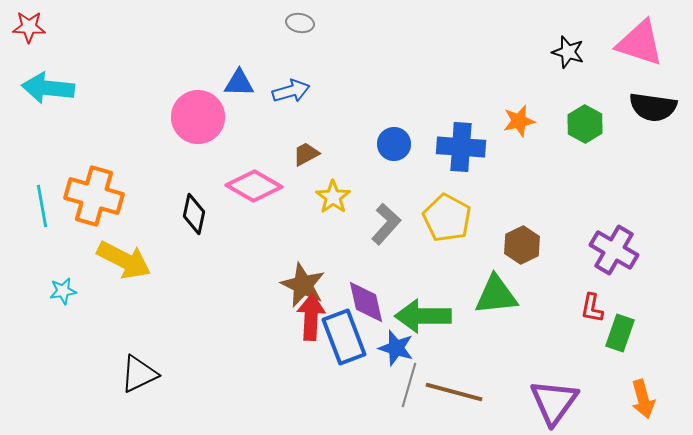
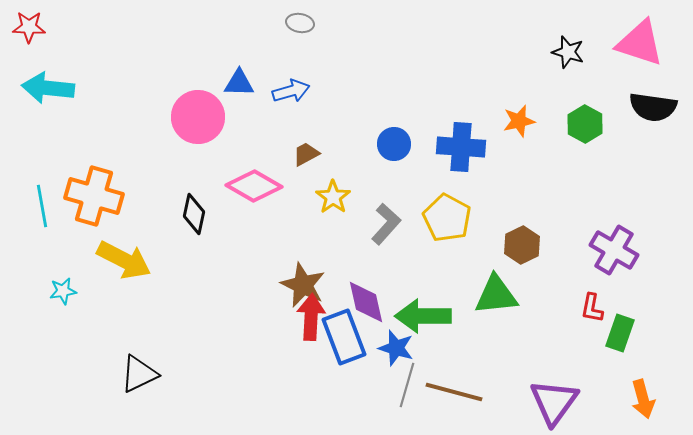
gray line: moved 2 px left
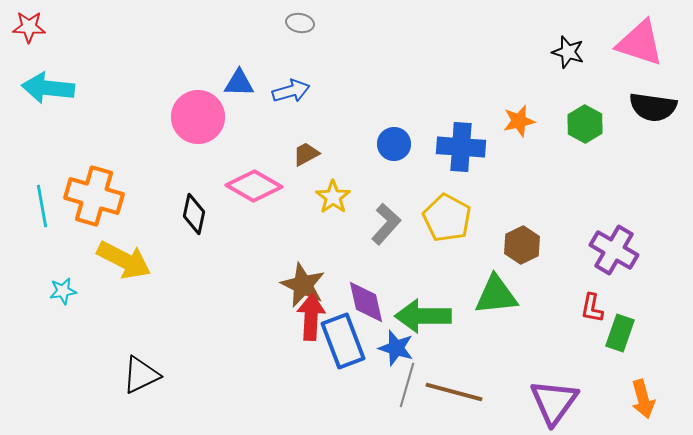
blue rectangle: moved 1 px left, 4 px down
black triangle: moved 2 px right, 1 px down
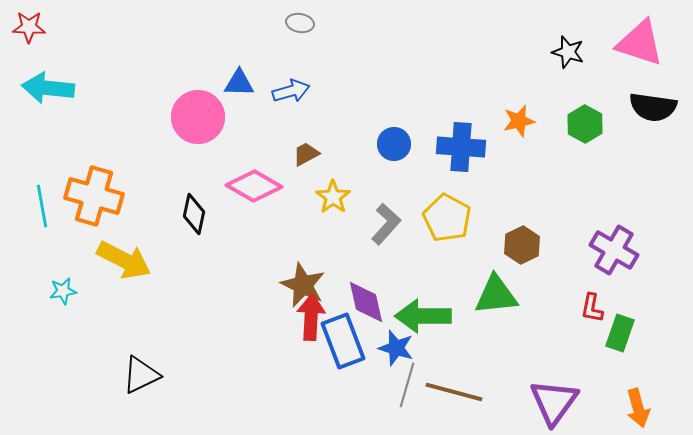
orange arrow: moved 5 px left, 9 px down
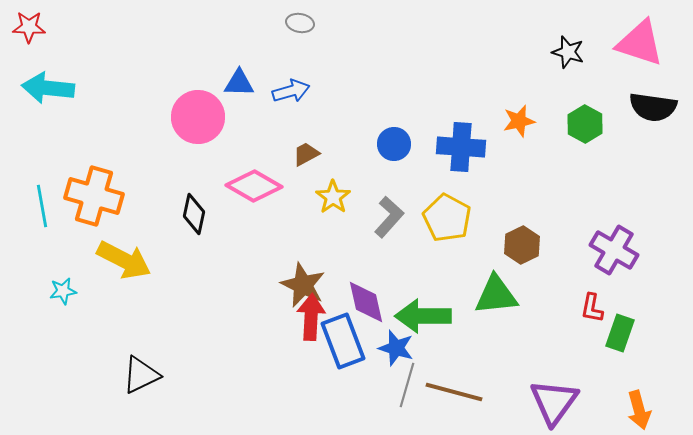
gray L-shape: moved 3 px right, 7 px up
orange arrow: moved 1 px right, 2 px down
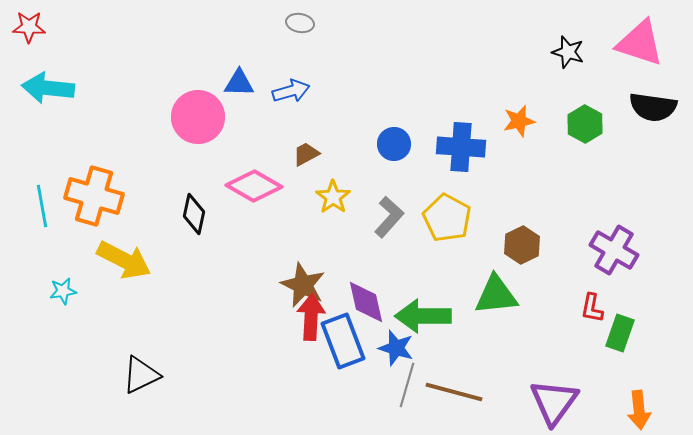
orange arrow: rotated 9 degrees clockwise
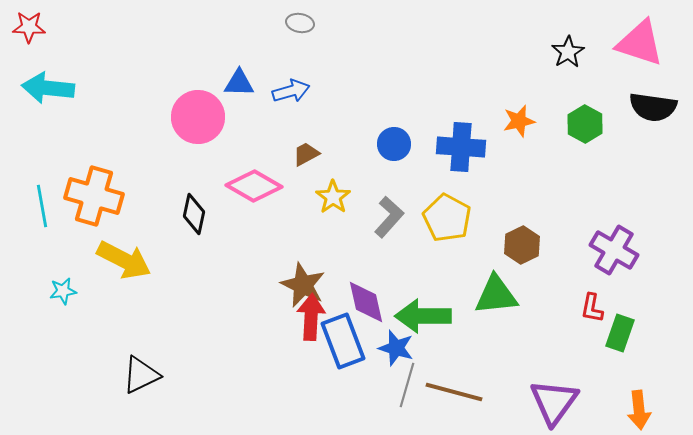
black star: rotated 24 degrees clockwise
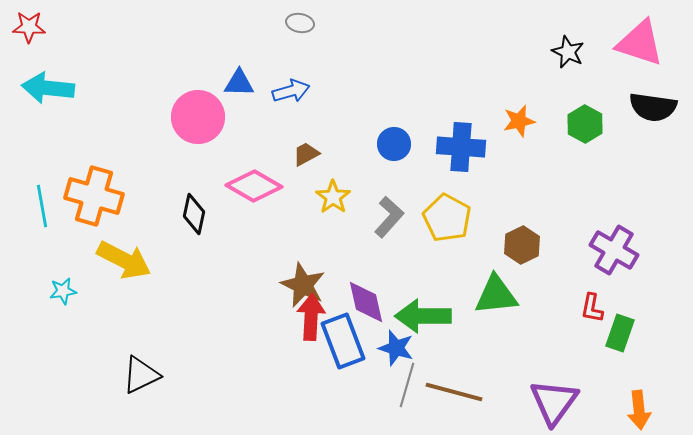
black star: rotated 16 degrees counterclockwise
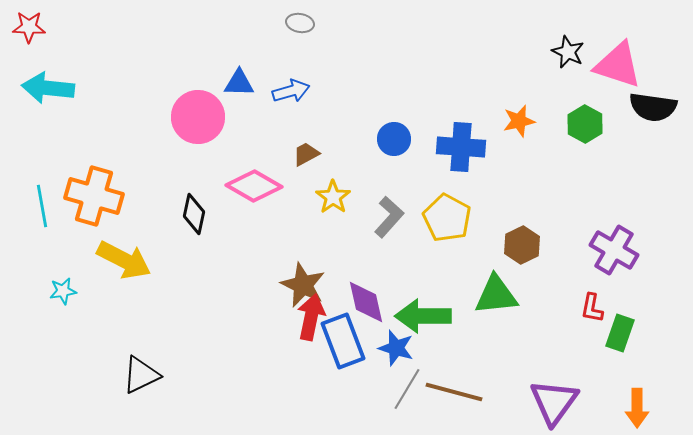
pink triangle: moved 22 px left, 22 px down
blue circle: moved 5 px up
red arrow: rotated 9 degrees clockwise
gray line: moved 4 px down; rotated 15 degrees clockwise
orange arrow: moved 2 px left, 2 px up; rotated 6 degrees clockwise
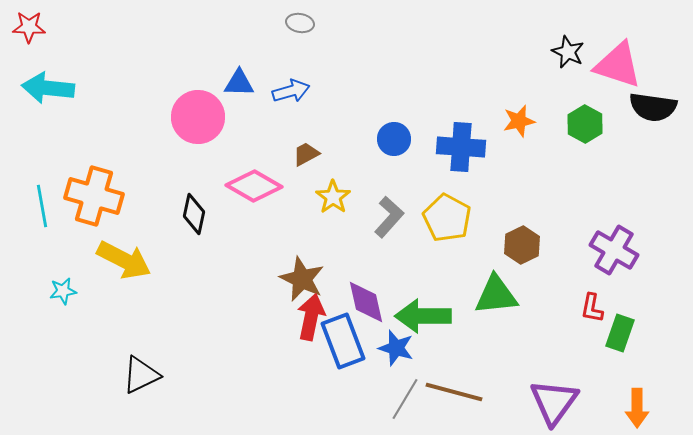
brown star: moved 1 px left, 6 px up
gray line: moved 2 px left, 10 px down
